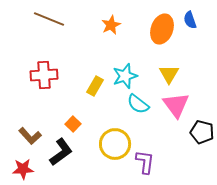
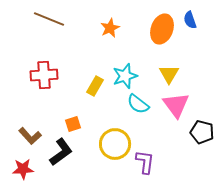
orange star: moved 1 px left, 3 px down
orange square: rotated 28 degrees clockwise
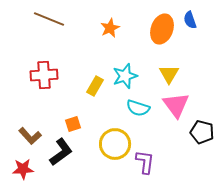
cyan semicircle: moved 4 px down; rotated 20 degrees counterclockwise
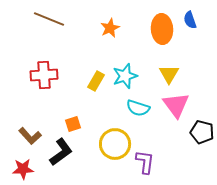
orange ellipse: rotated 24 degrees counterclockwise
yellow rectangle: moved 1 px right, 5 px up
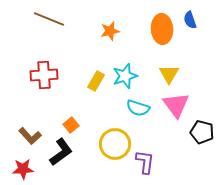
orange star: moved 3 px down; rotated 12 degrees clockwise
orange square: moved 2 px left, 1 px down; rotated 21 degrees counterclockwise
